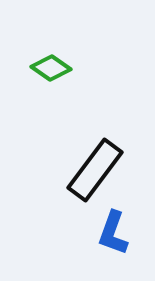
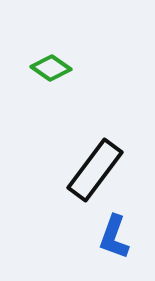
blue L-shape: moved 1 px right, 4 px down
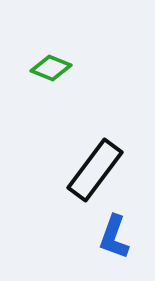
green diamond: rotated 12 degrees counterclockwise
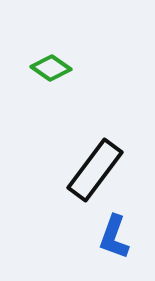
green diamond: rotated 12 degrees clockwise
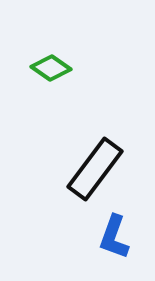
black rectangle: moved 1 px up
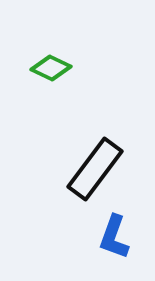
green diamond: rotated 9 degrees counterclockwise
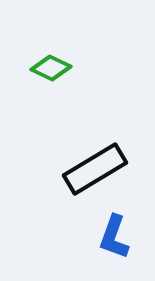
black rectangle: rotated 22 degrees clockwise
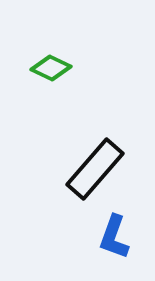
black rectangle: rotated 18 degrees counterclockwise
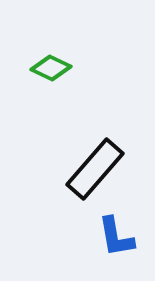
blue L-shape: moved 2 px right; rotated 30 degrees counterclockwise
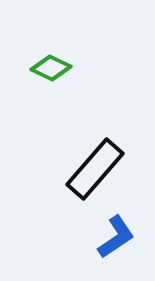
blue L-shape: rotated 114 degrees counterclockwise
